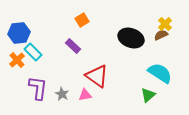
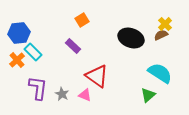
pink triangle: rotated 32 degrees clockwise
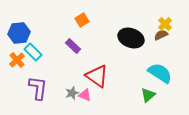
gray star: moved 10 px right, 1 px up; rotated 24 degrees clockwise
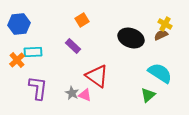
yellow cross: rotated 16 degrees counterclockwise
blue hexagon: moved 9 px up
cyan rectangle: rotated 48 degrees counterclockwise
gray star: rotated 24 degrees counterclockwise
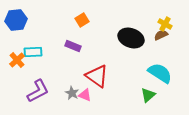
blue hexagon: moved 3 px left, 4 px up
purple rectangle: rotated 21 degrees counterclockwise
purple L-shape: moved 3 px down; rotated 55 degrees clockwise
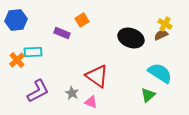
purple rectangle: moved 11 px left, 13 px up
pink triangle: moved 6 px right, 7 px down
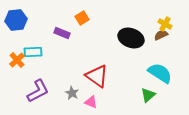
orange square: moved 2 px up
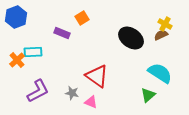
blue hexagon: moved 3 px up; rotated 15 degrees counterclockwise
black ellipse: rotated 15 degrees clockwise
gray star: rotated 16 degrees counterclockwise
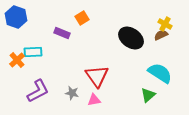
blue hexagon: rotated 20 degrees counterclockwise
red triangle: rotated 20 degrees clockwise
pink triangle: moved 3 px right, 2 px up; rotated 32 degrees counterclockwise
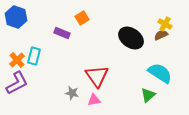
cyan rectangle: moved 1 px right, 4 px down; rotated 72 degrees counterclockwise
purple L-shape: moved 21 px left, 8 px up
